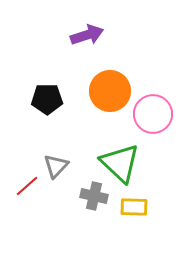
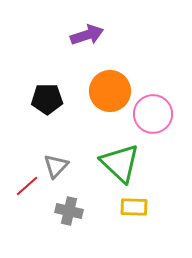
gray cross: moved 25 px left, 15 px down
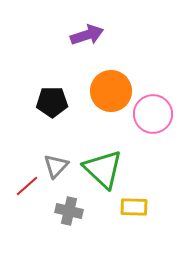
orange circle: moved 1 px right
black pentagon: moved 5 px right, 3 px down
green triangle: moved 17 px left, 6 px down
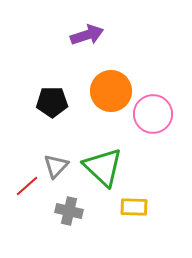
green triangle: moved 2 px up
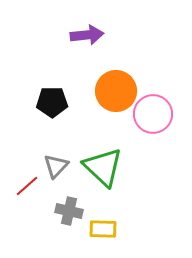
purple arrow: rotated 12 degrees clockwise
orange circle: moved 5 px right
yellow rectangle: moved 31 px left, 22 px down
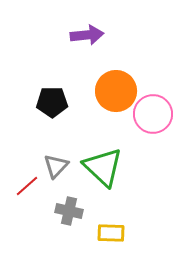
yellow rectangle: moved 8 px right, 4 px down
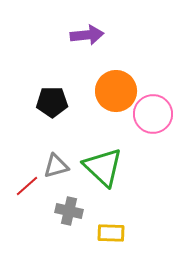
gray triangle: rotated 32 degrees clockwise
